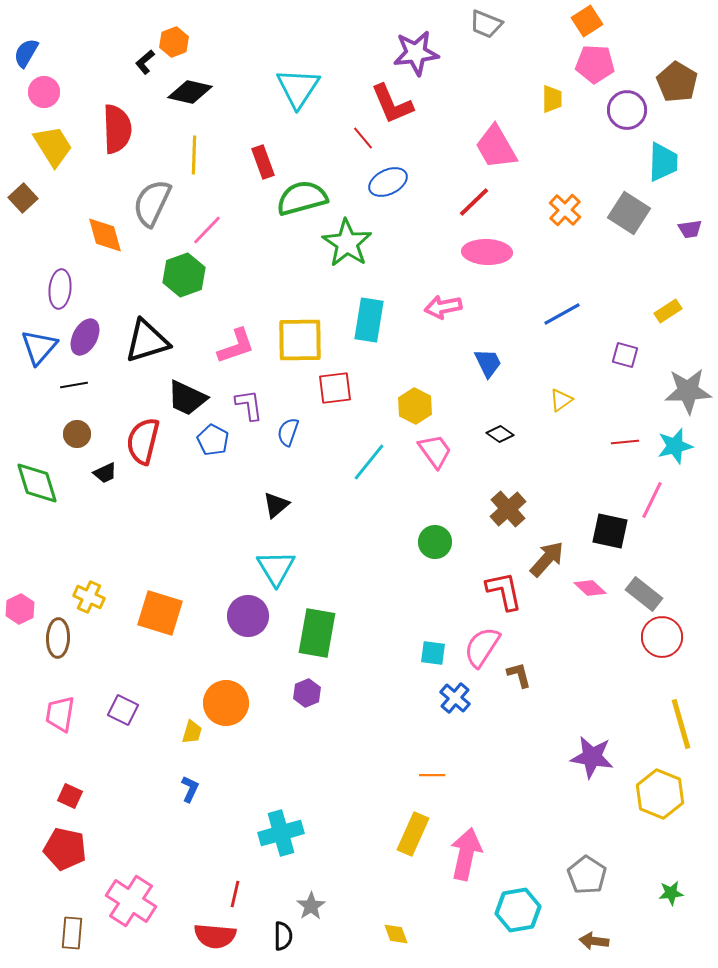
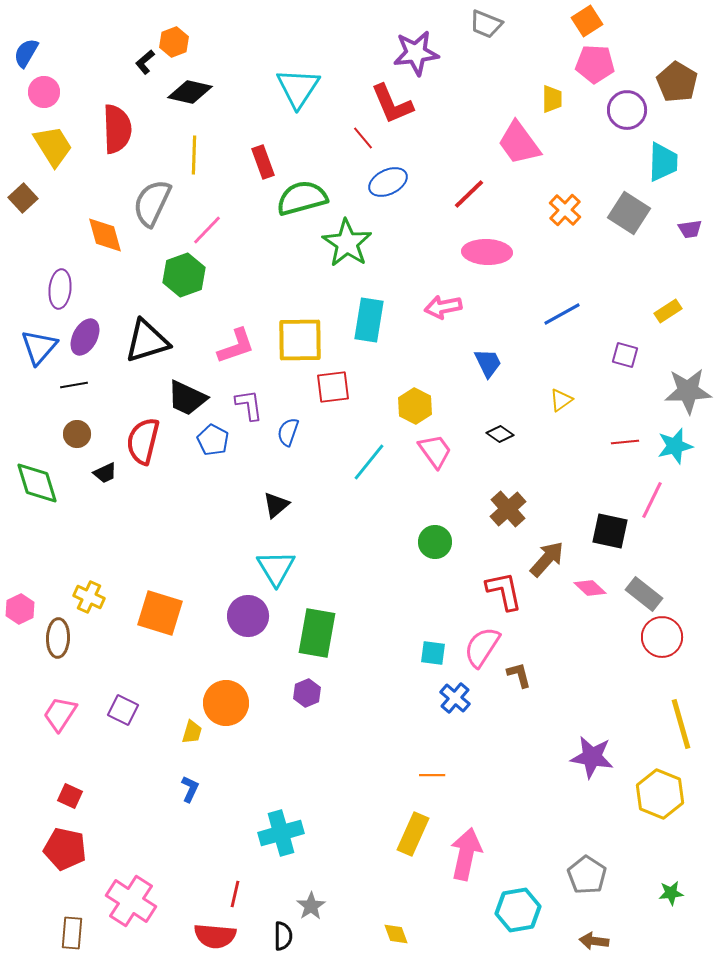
pink trapezoid at (496, 147): moved 23 px right, 4 px up; rotated 6 degrees counterclockwise
red line at (474, 202): moved 5 px left, 8 px up
red square at (335, 388): moved 2 px left, 1 px up
pink trapezoid at (60, 714): rotated 24 degrees clockwise
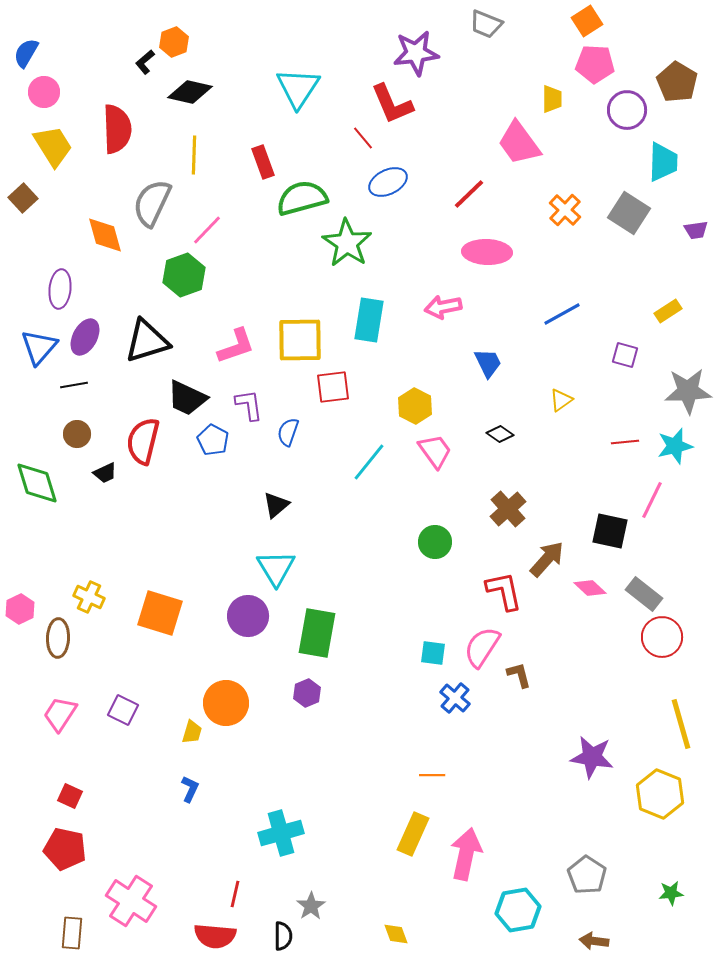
purple trapezoid at (690, 229): moved 6 px right, 1 px down
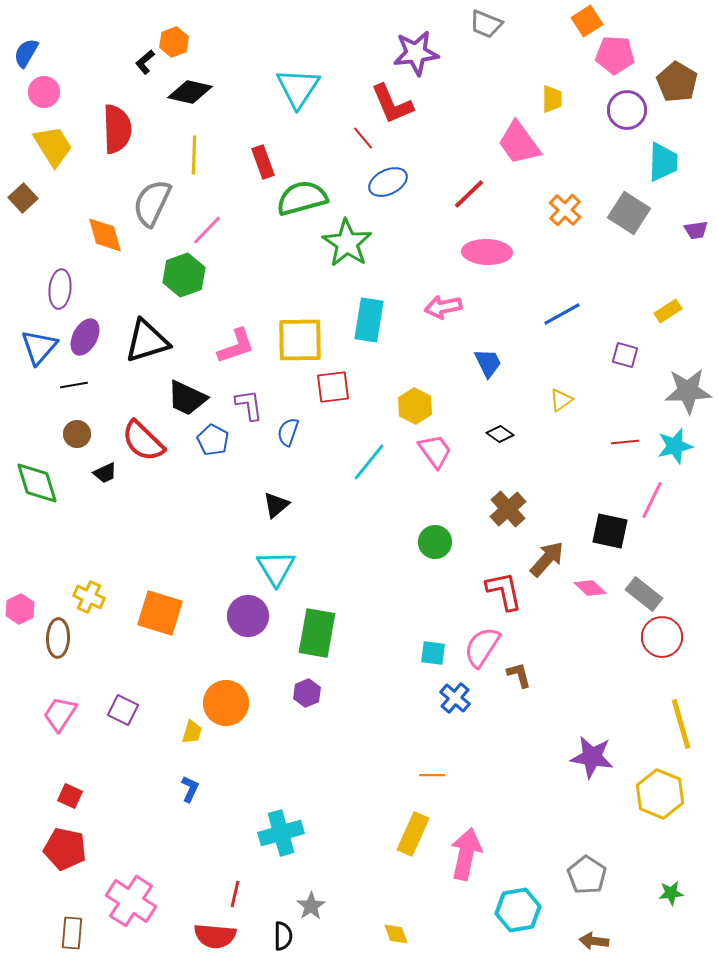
pink pentagon at (595, 64): moved 20 px right, 9 px up
red semicircle at (143, 441): rotated 60 degrees counterclockwise
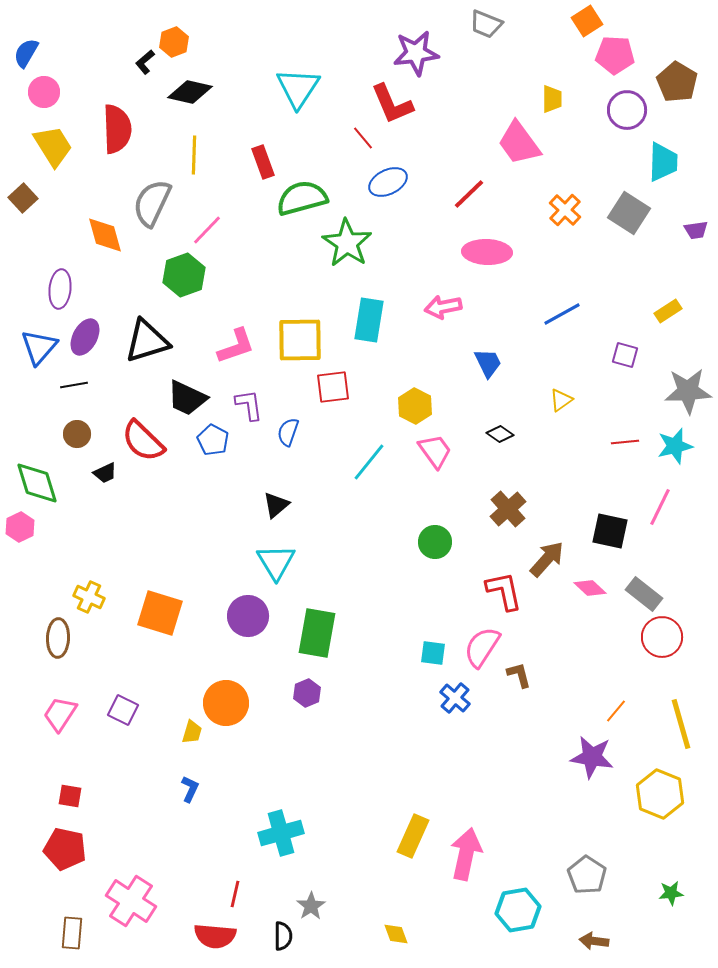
pink line at (652, 500): moved 8 px right, 7 px down
cyan triangle at (276, 568): moved 6 px up
pink hexagon at (20, 609): moved 82 px up
orange line at (432, 775): moved 184 px right, 64 px up; rotated 50 degrees counterclockwise
red square at (70, 796): rotated 15 degrees counterclockwise
yellow rectangle at (413, 834): moved 2 px down
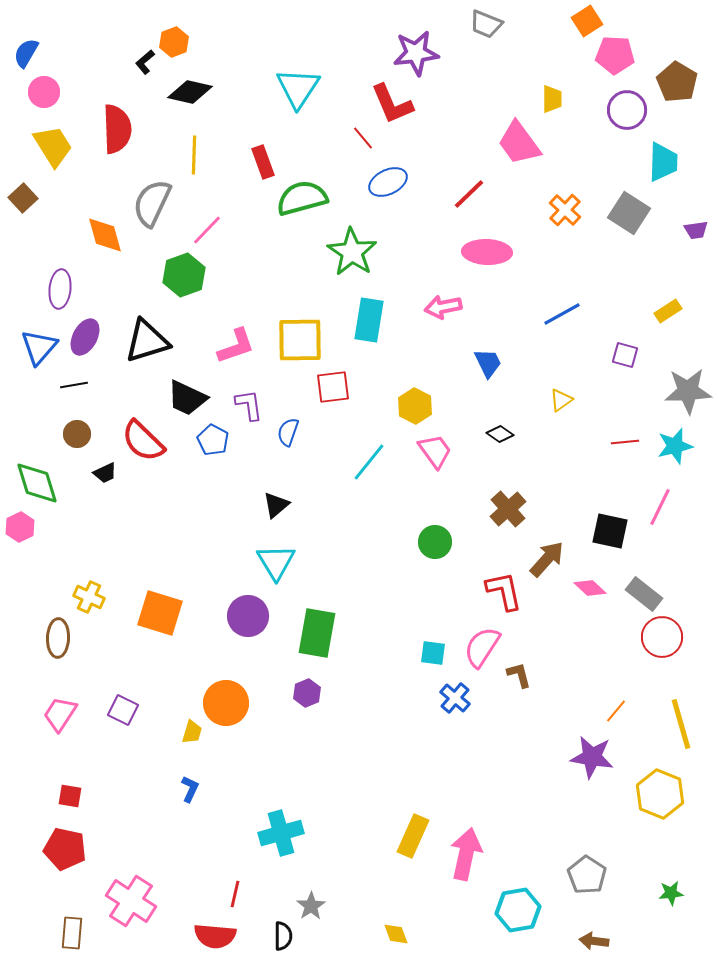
green star at (347, 243): moved 5 px right, 9 px down
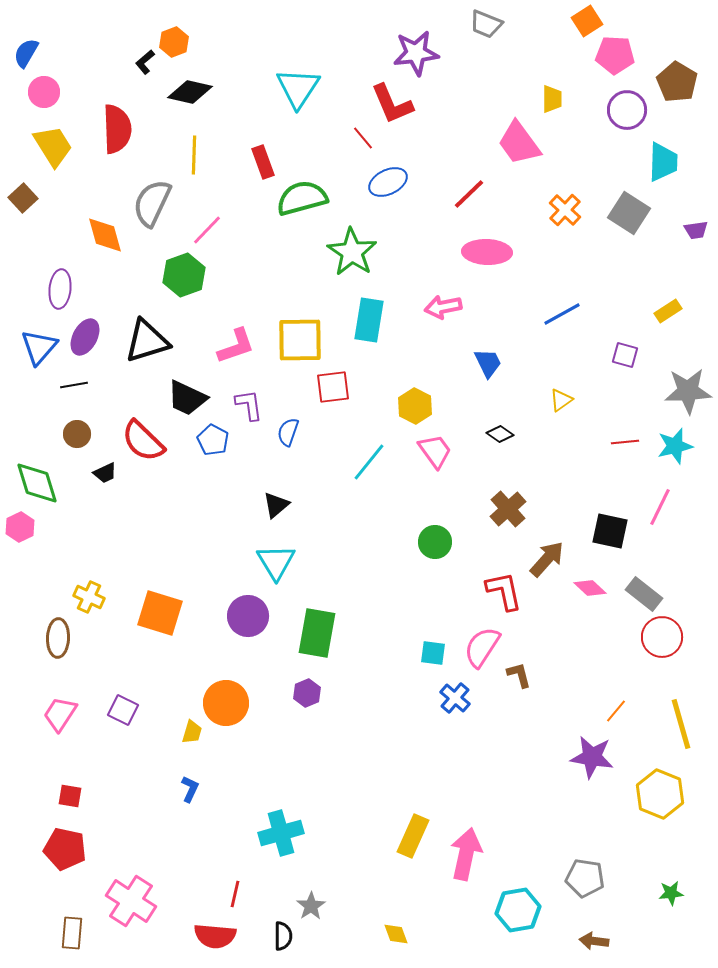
gray pentagon at (587, 875): moved 2 px left, 3 px down; rotated 24 degrees counterclockwise
